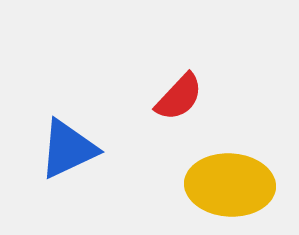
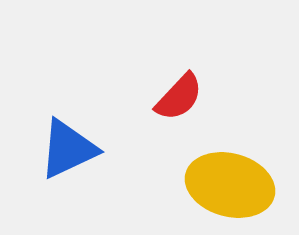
yellow ellipse: rotated 12 degrees clockwise
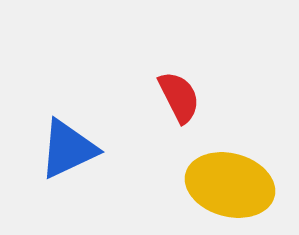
red semicircle: rotated 70 degrees counterclockwise
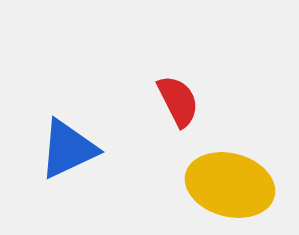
red semicircle: moved 1 px left, 4 px down
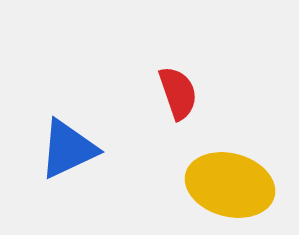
red semicircle: moved 8 px up; rotated 8 degrees clockwise
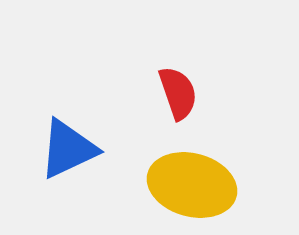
yellow ellipse: moved 38 px left
